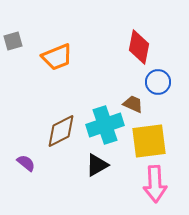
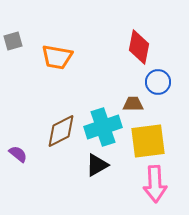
orange trapezoid: rotated 32 degrees clockwise
brown trapezoid: rotated 25 degrees counterclockwise
cyan cross: moved 2 px left, 2 px down
yellow square: moved 1 px left
purple semicircle: moved 8 px left, 9 px up
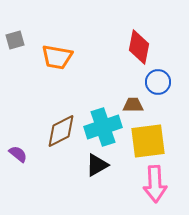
gray square: moved 2 px right, 1 px up
brown trapezoid: moved 1 px down
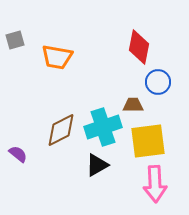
brown diamond: moved 1 px up
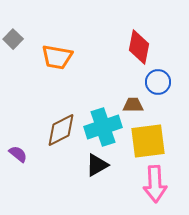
gray square: moved 2 px left, 1 px up; rotated 30 degrees counterclockwise
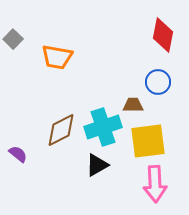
red diamond: moved 24 px right, 12 px up
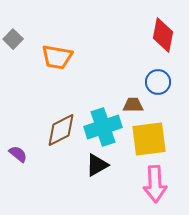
yellow square: moved 1 px right, 2 px up
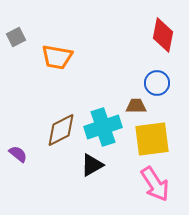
gray square: moved 3 px right, 2 px up; rotated 18 degrees clockwise
blue circle: moved 1 px left, 1 px down
brown trapezoid: moved 3 px right, 1 px down
yellow square: moved 3 px right
black triangle: moved 5 px left
pink arrow: rotated 30 degrees counterclockwise
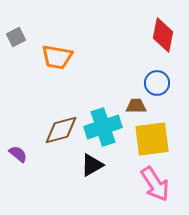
brown diamond: rotated 12 degrees clockwise
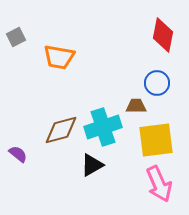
orange trapezoid: moved 2 px right
yellow square: moved 4 px right, 1 px down
pink arrow: moved 4 px right; rotated 9 degrees clockwise
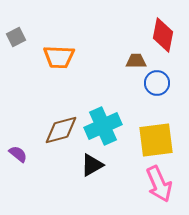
orange trapezoid: rotated 8 degrees counterclockwise
brown trapezoid: moved 45 px up
cyan cross: moved 1 px up; rotated 6 degrees counterclockwise
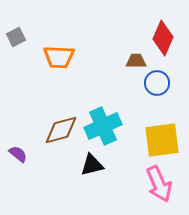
red diamond: moved 3 px down; rotated 12 degrees clockwise
yellow square: moved 6 px right
black triangle: rotated 15 degrees clockwise
